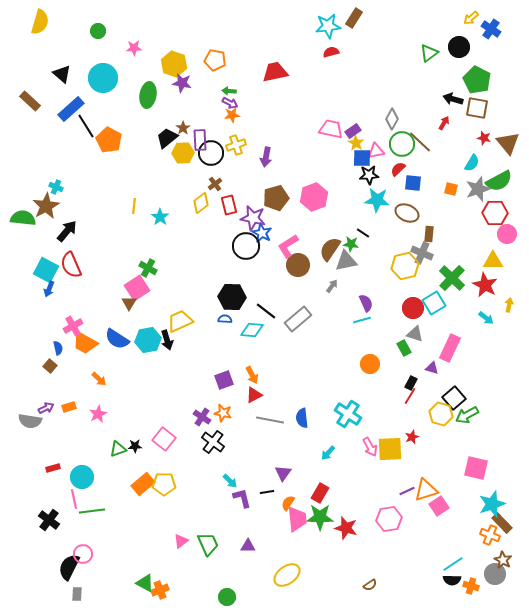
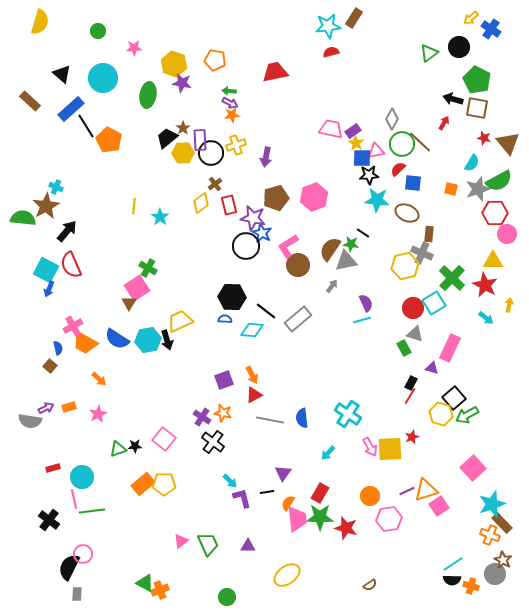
orange circle at (370, 364): moved 132 px down
pink square at (476, 468): moved 3 px left; rotated 35 degrees clockwise
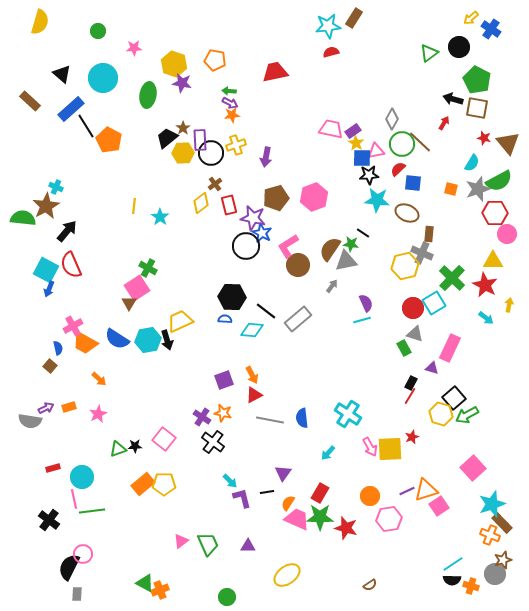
pink trapezoid at (297, 519): rotated 60 degrees counterclockwise
brown star at (503, 560): rotated 24 degrees clockwise
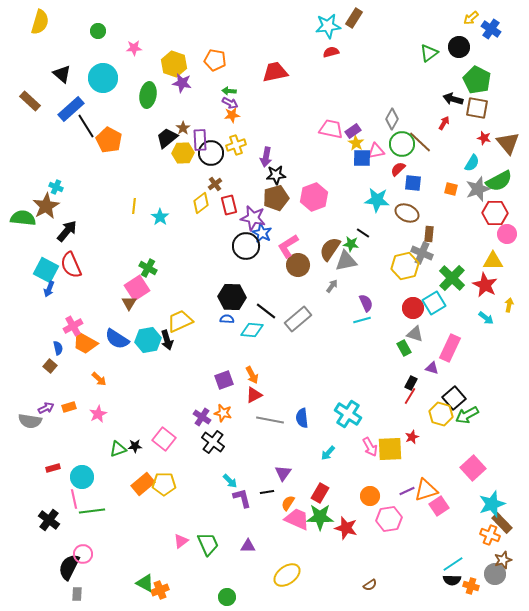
black star at (369, 175): moved 93 px left
blue semicircle at (225, 319): moved 2 px right
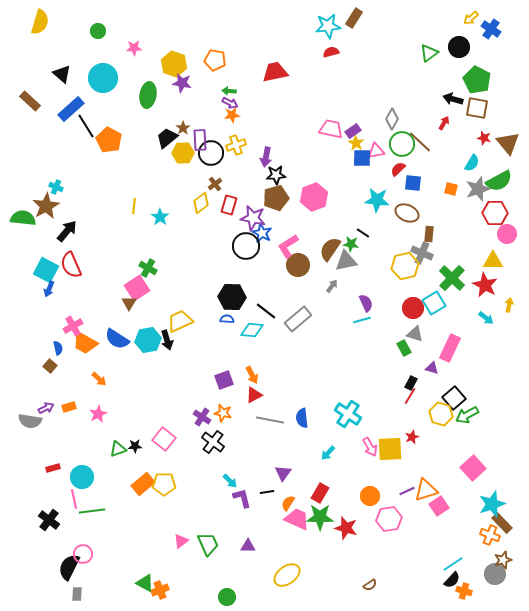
red rectangle at (229, 205): rotated 30 degrees clockwise
black semicircle at (452, 580): rotated 48 degrees counterclockwise
orange cross at (471, 586): moved 7 px left, 5 px down
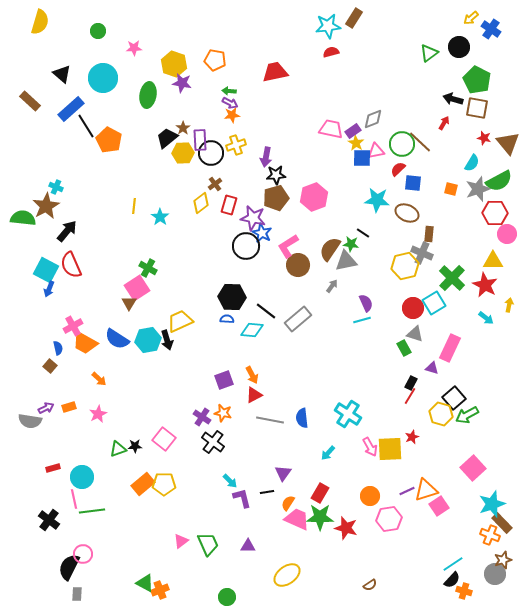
gray diamond at (392, 119): moved 19 px left; rotated 40 degrees clockwise
